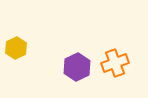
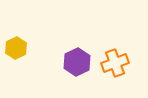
purple hexagon: moved 5 px up
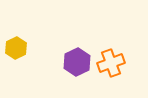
orange cross: moved 4 px left
